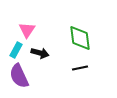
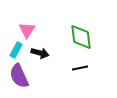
green diamond: moved 1 px right, 1 px up
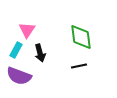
black arrow: rotated 60 degrees clockwise
black line: moved 1 px left, 2 px up
purple semicircle: rotated 45 degrees counterclockwise
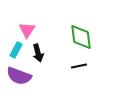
black arrow: moved 2 px left
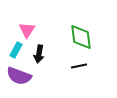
black arrow: moved 1 px right, 1 px down; rotated 24 degrees clockwise
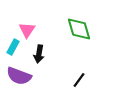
green diamond: moved 2 px left, 8 px up; rotated 8 degrees counterclockwise
cyan rectangle: moved 3 px left, 3 px up
black line: moved 14 px down; rotated 42 degrees counterclockwise
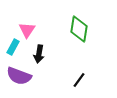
green diamond: rotated 24 degrees clockwise
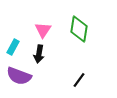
pink triangle: moved 16 px right
